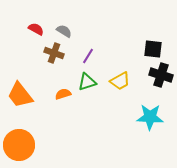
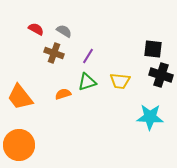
yellow trapezoid: rotated 35 degrees clockwise
orange trapezoid: moved 2 px down
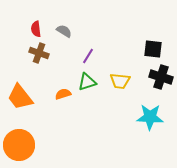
red semicircle: rotated 126 degrees counterclockwise
brown cross: moved 15 px left
black cross: moved 2 px down
